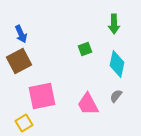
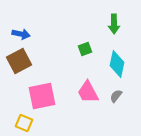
blue arrow: rotated 54 degrees counterclockwise
pink trapezoid: moved 12 px up
yellow square: rotated 36 degrees counterclockwise
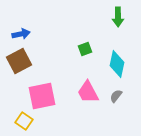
green arrow: moved 4 px right, 7 px up
blue arrow: rotated 24 degrees counterclockwise
yellow square: moved 2 px up; rotated 12 degrees clockwise
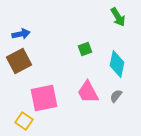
green arrow: rotated 30 degrees counterclockwise
pink square: moved 2 px right, 2 px down
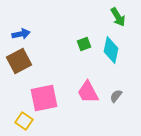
green square: moved 1 px left, 5 px up
cyan diamond: moved 6 px left, 14 px up
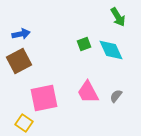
cyan diamond: rotated 36 degrees counterclockwise
yellow square: moved 2 px down
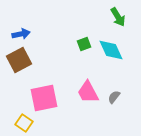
brown square: moved 1 px up
gray semicircle: moved 2 px left, 1 px down
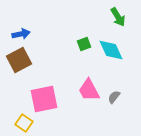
pink trapezoid: moved 1 px right, 2 px up
pink square: moved 1 px down
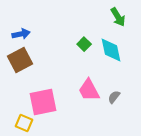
green square: rotated 24 degrees counterclockwise
cyan diamond: rotated 12 degrees clockwise
brown square: moved 1 px right
pink square: moved 1 px left, 3 px down
yellow square: rotated 12 degrees counterclockwise
